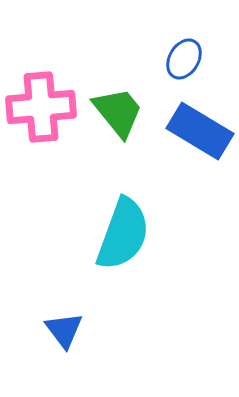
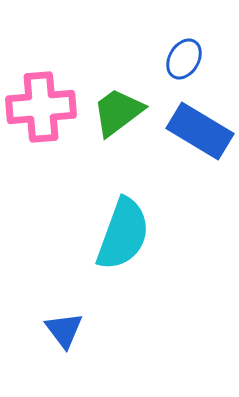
green trapezoid: rotated 88 degrees counterclockwise
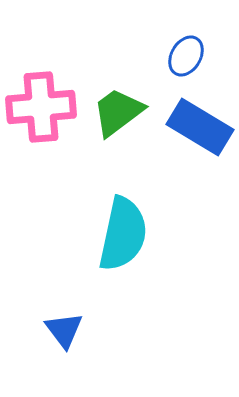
blue ellipse: moved 2 px right, 3 px up
blue rectangle: moved 4 px up
cyan semicircle: rotated 8 degrees counterclockwise
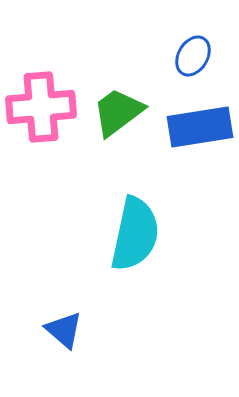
blue ellipse: moved 7 px right
blue rectangle: rotated 40 degrees counterclockwise
cyan semicircle: moved 12 px right
blue triangle: rotated 12 degrees counterclockwise
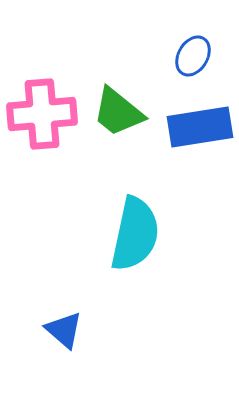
pink cross: moved 1 px right, 7 px down
green trapezoid: rotated 104 degrees counterclockwise
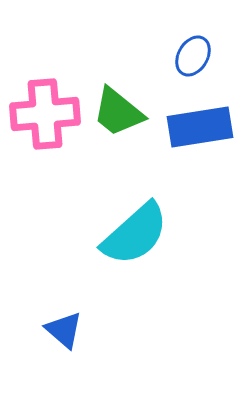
pink cross: moved 3 px right
cyan semicircle: rotated 36 degrees clockwise
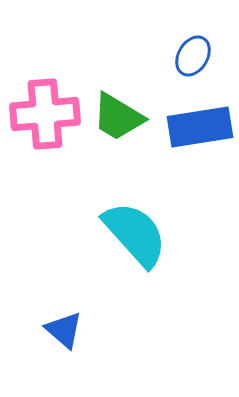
green trapezoid: moved 5 px down; rotated 8 degrees counterclockwise
cyan semicircle: rotated 90 degrees counterclockwise
